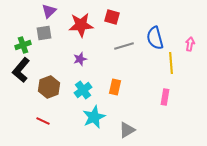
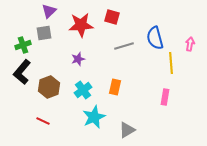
purple star: moved 2 px left
black L-shape: moved 1 px right, 2 px down
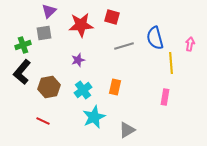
purple star: moved 1 px down
brown hexagon: rotated 10 degrees clockwise
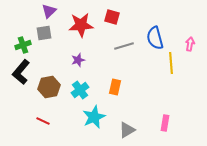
black L-shape: moved 1 px left
cyan cross: moved 3 px left
pink rectangle: moved 26 px down
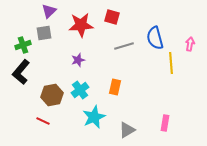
brown hexagon: moved 3 px right, 8 px down
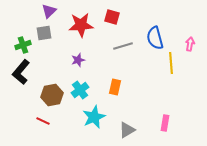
gray line: moved 1 px left
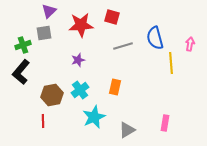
red line: rotated 64 degrees clockwise
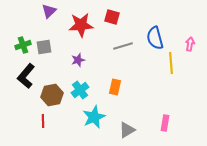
gray square: moved 14 px down
black L-shape: moved 5 px right, 4 px down
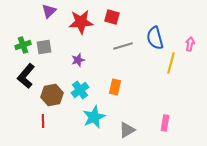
red star: moved 3 px up
yellow line: rotated 20 degrees clockwise
